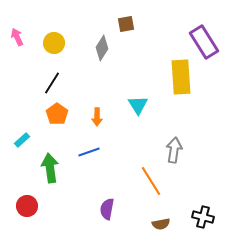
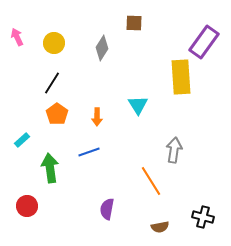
brown square: moved 8 px right, 1 px up; rotated 12 degrees clockwise
purple rectangle: rotated 68 degrees clockwise
brown semicircle: moved 1 px left, 3 px down
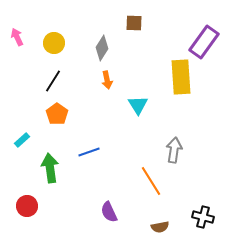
black line: moved 1 px right, 2 px up
orange arrow: moved 10 px right, 37 px up; rotated 12 degrees counterclockwise
purple semicircle: moved 2 px right, 3 px down; rotated 35 degrees counterclockwise
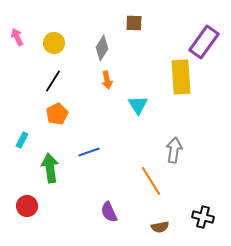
orange pentagon: rotated 10 degrees clockwise
cyan rectangle: rotated 21 degrees counterclockwise
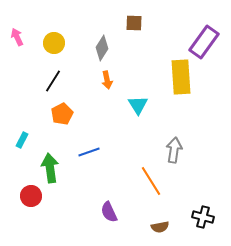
orange pentagon: moved 5 px right
red circle: moved 4 px right, 10 px up
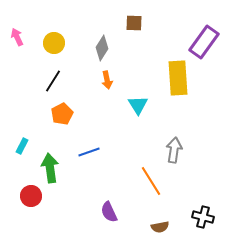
yellow rectangle: moved 3 px left, 1 px down
cyan rectangle: moved 6 px down
